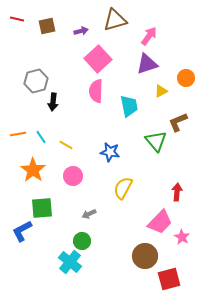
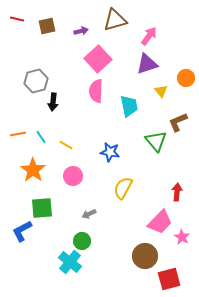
yellow triangle: rotated 40 degrees counterclockwise
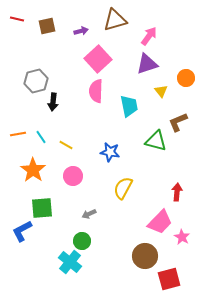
green triangle: rotated 35 degrees counterclockwise
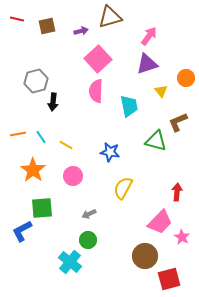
brown triangle: moved 5 px left, 3 px up
green circle: moved 6 px right, 1 px up
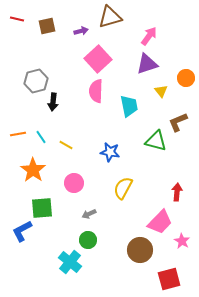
pink circle: moved 1 px right, 7 px down
pink star: moved 4 px down
brown circle: moved 5 px left, 6 px up
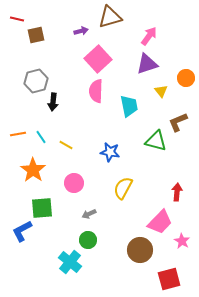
brown square: moved 11 px left, 9 px down
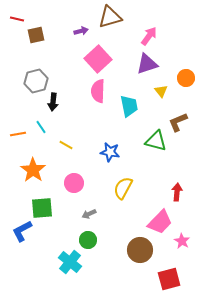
pink semicircle: moved 2 px right
cyan line: moved 10 px up
